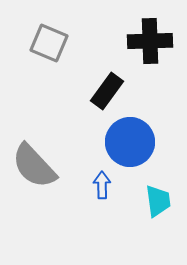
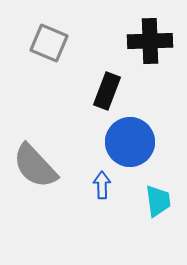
black rectangle: rotated 15 degrees counterclockwise
gray semicircle: moved 1 px right
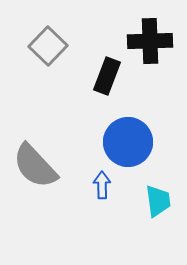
gray square: moved 1 px left, 3 px down; rotated 21 degrees clockwise
black rectangle: moved 15 px up
blue circle: moved 2 px left
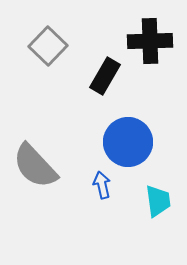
black rectangle: moved 2 px left; rotated 9 degrees clockwise
blue arrow: rotated 12 degrees counterclockwise
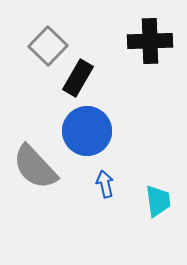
black rectangle: moved 27 px left, 2 px down
blue circle: moved 41 px left, 11 px up
gray semicircle: moved 1 px down
blue arrow: moved 3 px right, 1 px up
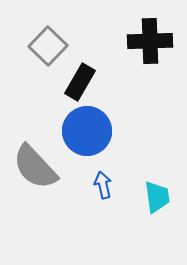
black rectangle: moved 2 px right, 4 px down
blue arrow: moved 2 px left, 1 px down
cyan trapezoid: moved 1 px left, 4 px up
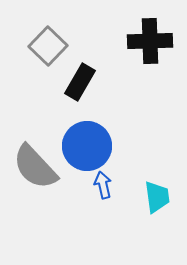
blue circle: moved 15 px down
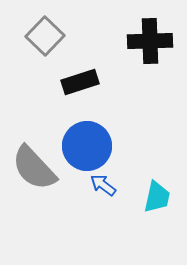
gray square: moved 3 px left, 10 px up
black rectangle: rotated 42 degrees clockwise
gray semicircle: moved 1 px left, 1 px down
blue arrow: rotated 40 degrees counterclockwise
cyan trapezoid: rotated 20 degrees clockwise
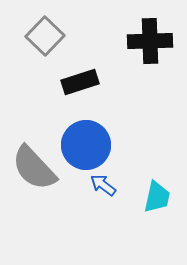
blue circle: moved 1 px left, 1 px up
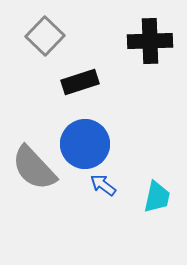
blue circle: moved 1 px left, 1 px up
